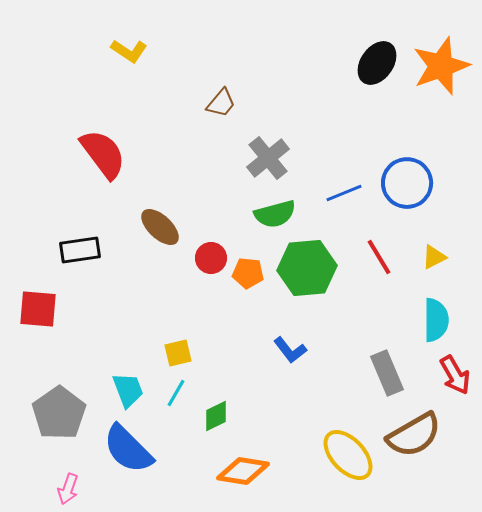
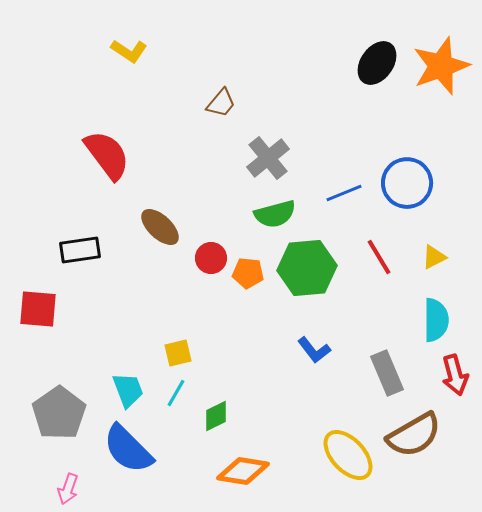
red semicircle: moved 4 px right, 1 px down
blue L-shape: moved 24 px right
red arrow: rotated 15 degrees clockwise
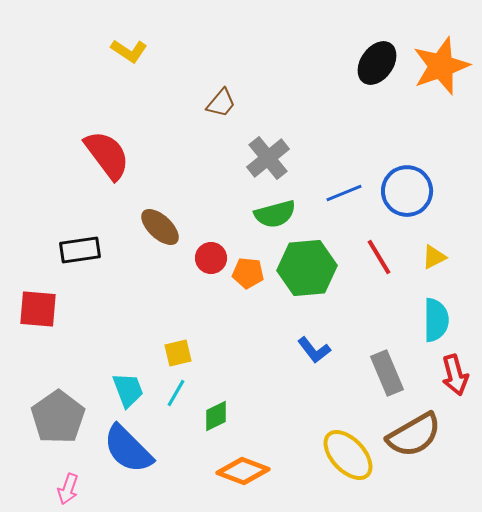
blue circle: moved 8 px down
gray pentagon: moved 1 px left, 4 px down
orange diamond: rotated 12 degrees clockwise
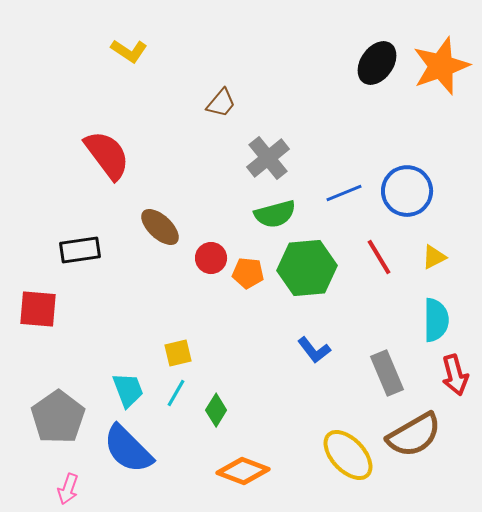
green diamond: moved 6 px up; rotated 32 degrees counterclockwise
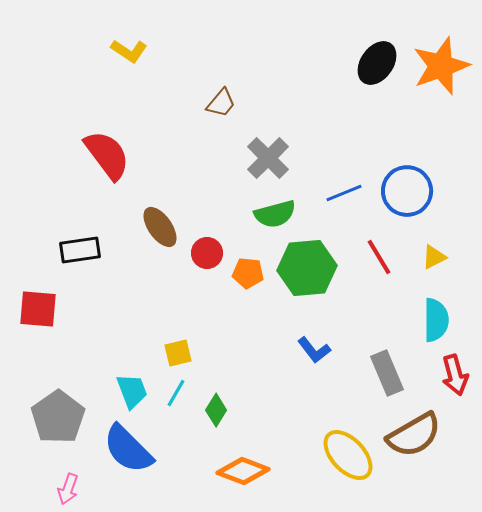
gray cross: rotated 6 degrees counterclockwise
brown ellipse: rotated 12 degrees clockwise
red circle: moved 4 px left, 5 px up
cyan trapezoid: moved 4 px right, 1 px down
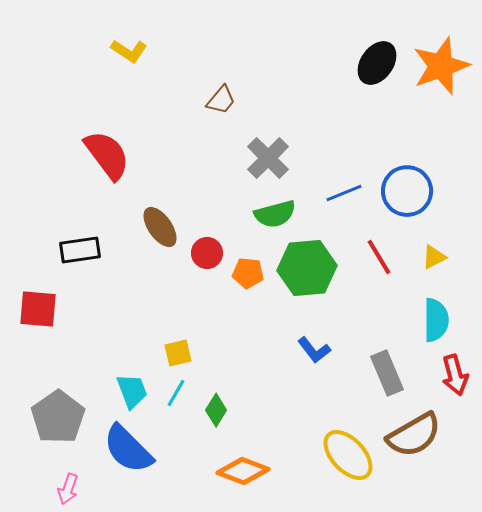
brown trapezoid: moved 3 px up
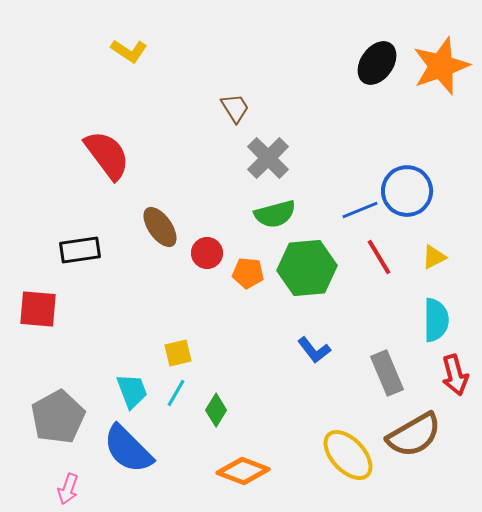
brown trapezoid: moved 14 px right, 8 px down; rotated 72 degrees counterclockwise
blue line: moved 16 px right, 17 px down
gray pentagon: rotated 6 degrees clockwise
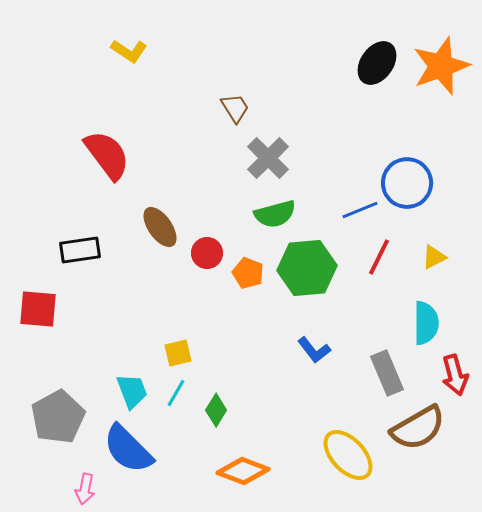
blue circle: moved 8 px up
red line: rotated 57 degrees clockwise
orange pentagon: rotated 16 degrees clockwise
cyan semicircle: moved 10 px left, 3 px down
brown semicircle: moved 4 px right, 7 px up
pink arrow: moved 17 px right; rotated 8 degrees counterclockwise
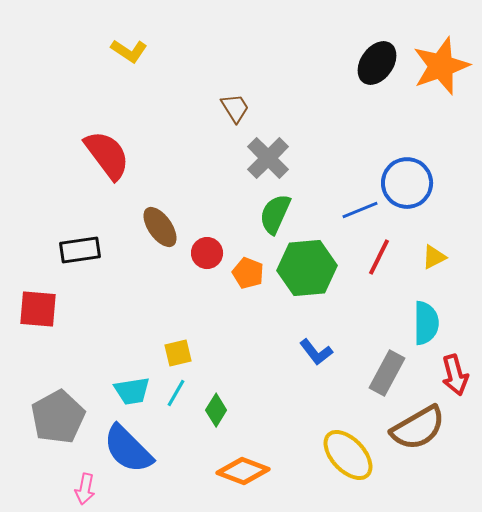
green semicircle: rotated 129 degrees clockwise
blue L-shape: moved 2 px right, 2 px down
gray rectangle: rotated 51 degrees clockwise
cyan trapezoid: rotated 102 degrees clockwise
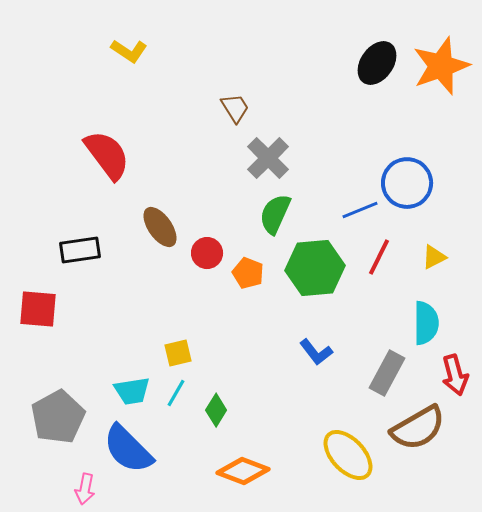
green hexagon: moved 8 px right
